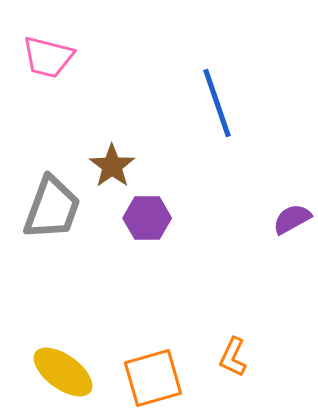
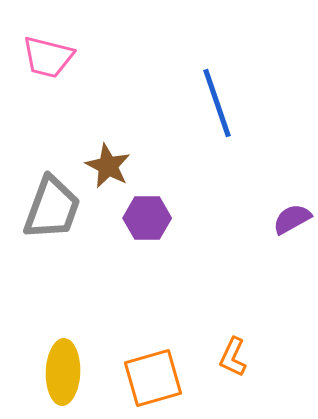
brown star: moved 4 px left; rotated 9 degrees counterclockwise
yellow ellipse: rotated 56 degrees clockwise
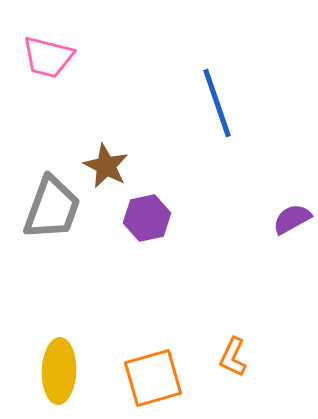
brown star: moved 2 px left
purple hexagon: rotated 12 degrees counterclockwise
yellow ellipse: moved 4 px left, 1 px up
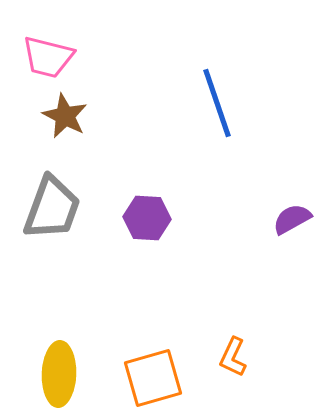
brown star: moved 41 px left, 50 px up
purple hexagon: rotated 15 degrees clockwise
yellow ellipse: moved 3 px down
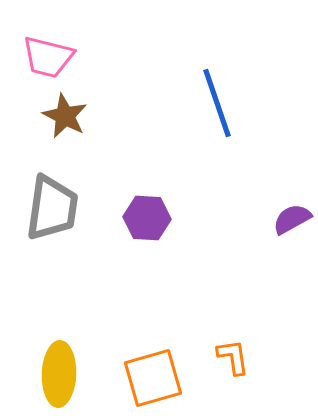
gray trapezoid: rotated 12 degrees counterclockwise
orange L-shape: rotated 147 degrees clockwise
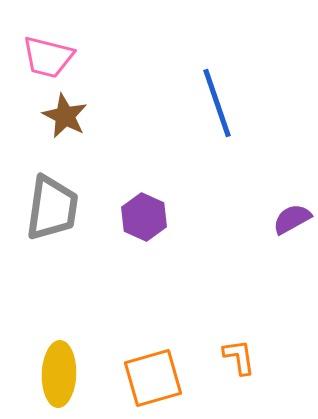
purple hexagon: moved 3 px left, 1 px up; rotated 21 degrees clockwise
orange L-shape: moved 6 px right
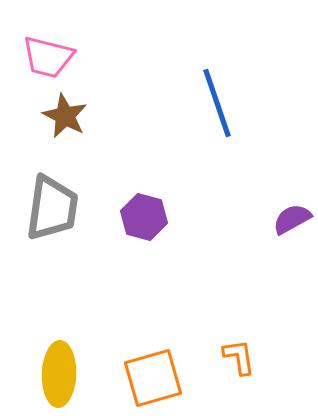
purple hexagon: rotated 9 degrees counterclockwise
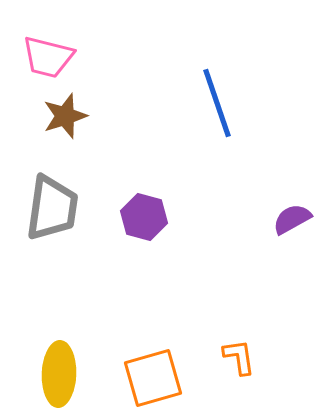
brown star: rotated 27 degrees clockwise
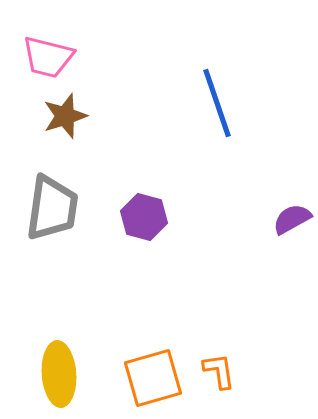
orange L-shape: moved 20 px left, 14 px down
yellow ellipse: rotated 6 degrees counterclockwise
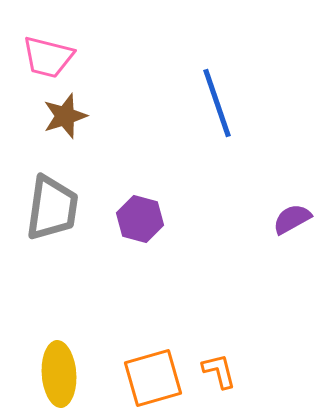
purple hexagon: moved 4 px left, 2 px down
orange L-shape: rotated 6 degrees counterclockwise
